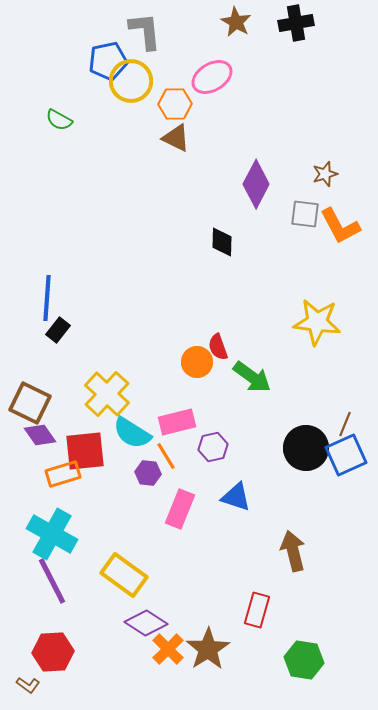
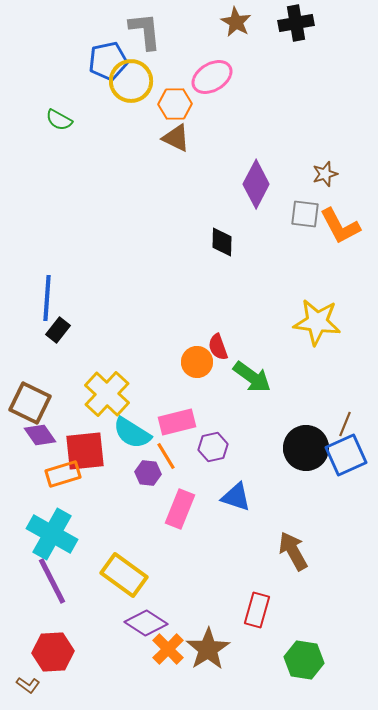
brown arrow at (293, 551): rotated 15 degrees counterclockwise
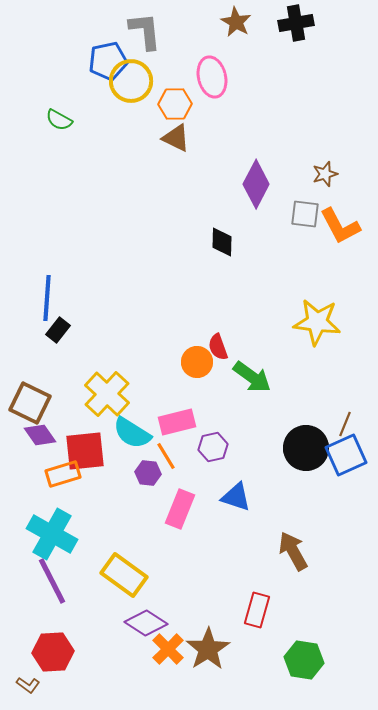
pink ellipse at (212, 77): rotated 72 degrees counterclockwise
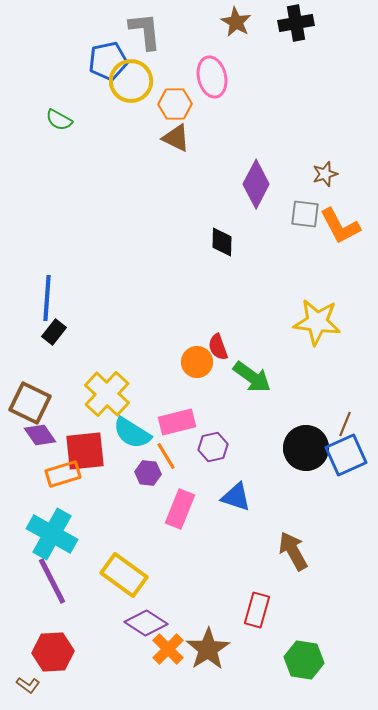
black rectangle at (58, 330): moved 4 px left, 2 px down
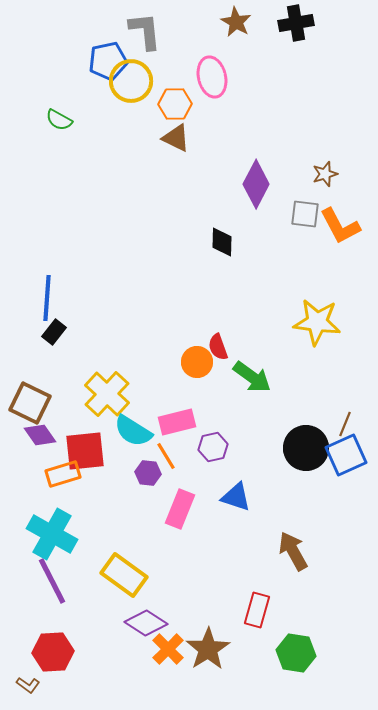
cyan semicircle at (132, 433): moved 1 px right, 2 px up
green hexagon at (304, 660): moved 8 px left, 7 px up
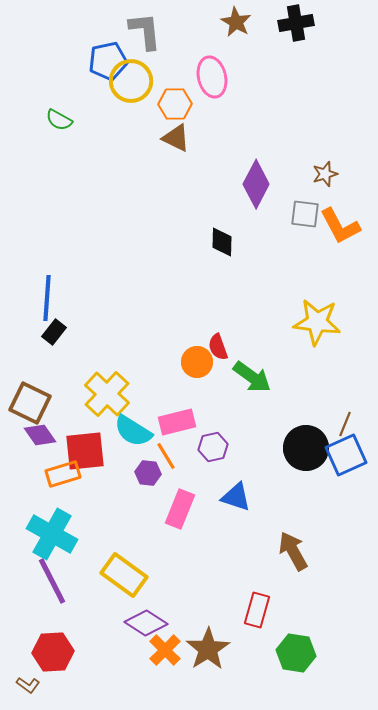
orange cross at (168, 649): moved 3 px left, 1 px down
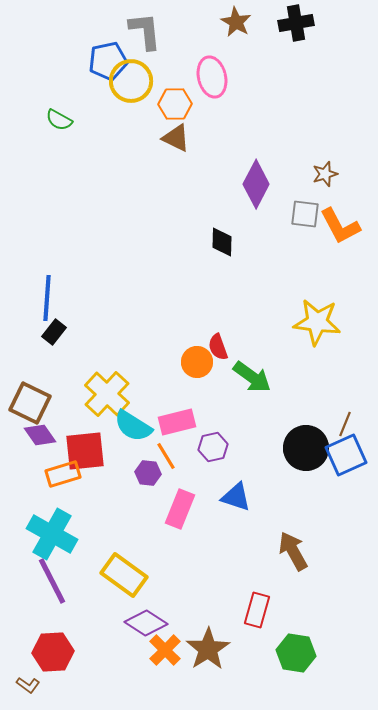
cyan semicircle at (133, 431): moved 5 px up
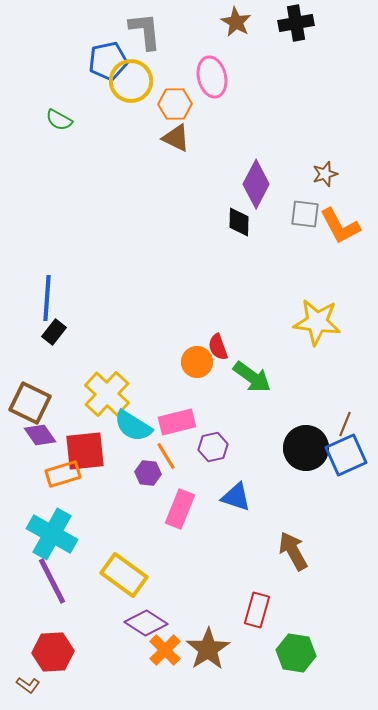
black diamond at (222, 242): moved 17 px right, 20 px up
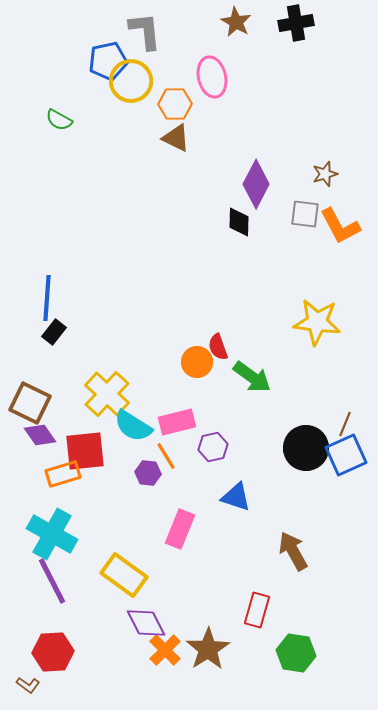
pink rectangle at (180, 509): moved 20 px down
purple diamond at (146, 623): rotated 30 degrees clockwise
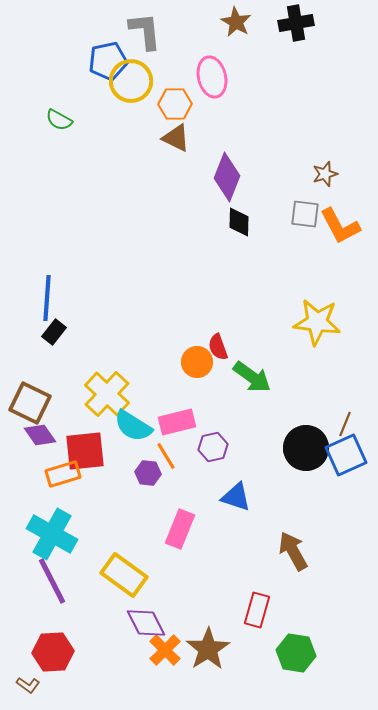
purple diamond at (256, 184): moved 29 px left, 7 px up; rotated 6 degrees counterclockwise
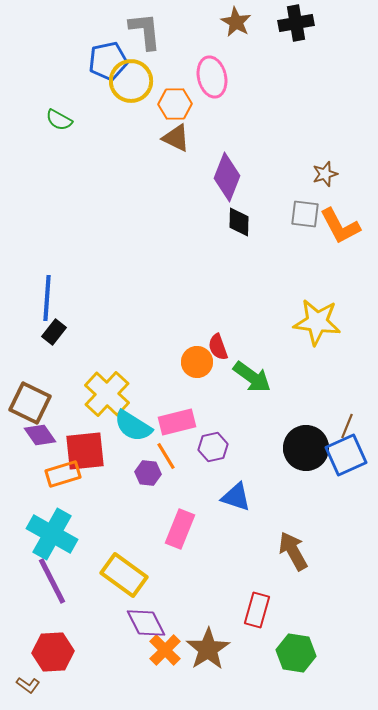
brown line at (345, 424): moved 2 px right, 2 px down
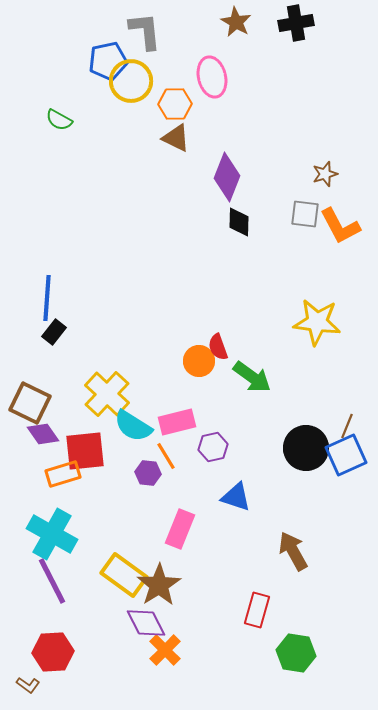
orange circle at (197, 362): moved 2 px right, 1 px up
purple diamond at (40, 435): moved 3 px right, 1 px up
brown star at (208, 649): moved 49 px left, 64 px up
